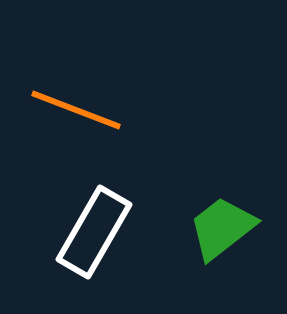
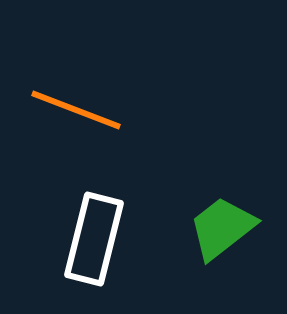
white rectangle: moved 7 px down; rotated 16 degrees counterclockwise
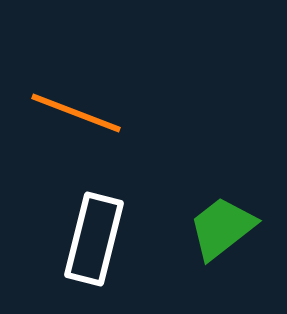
orange line: moved 3 px down
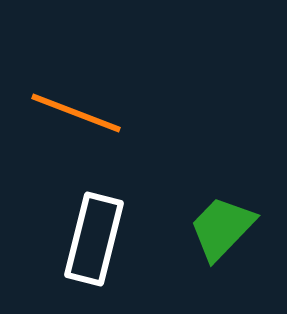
green trapezoid: rotated 8 degrees counterclockwise
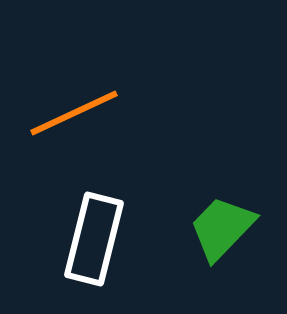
orange line: moved 2 px left; rotated 46 degrees counterclockwise
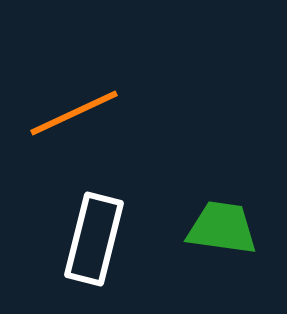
green trapezoid: rotated 54 degrees clockwise
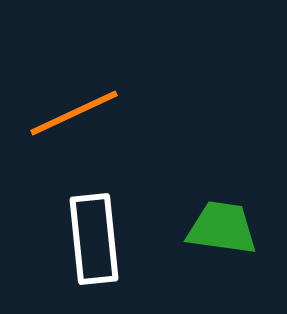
white rectangle: rotated 20 degrees counterclockwise
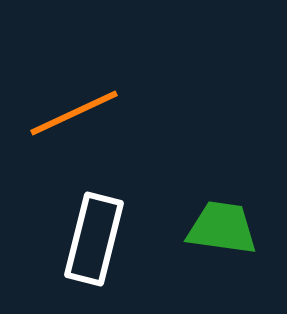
white rectangle: rotated 20 degrees clockwise
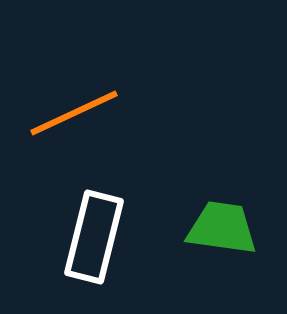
white rectangle: moved 2 px up
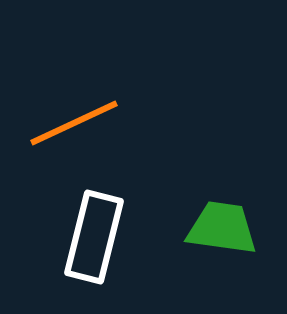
orange line: moved 10 px down
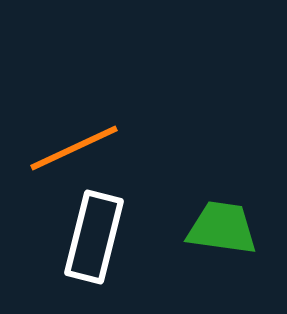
orange line: moved 25 px down
